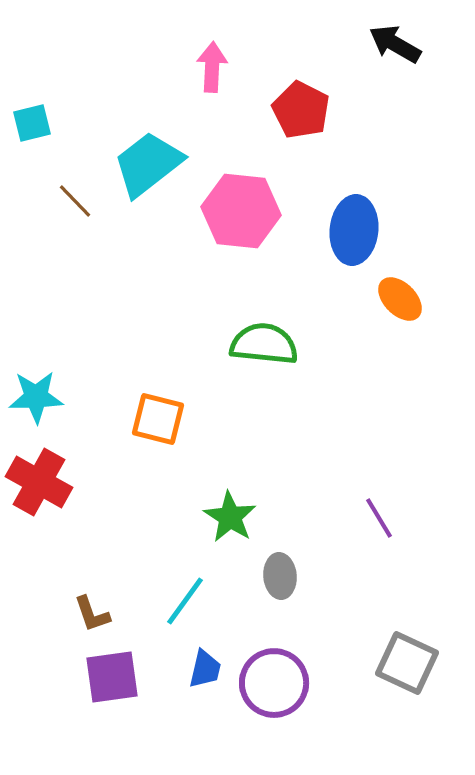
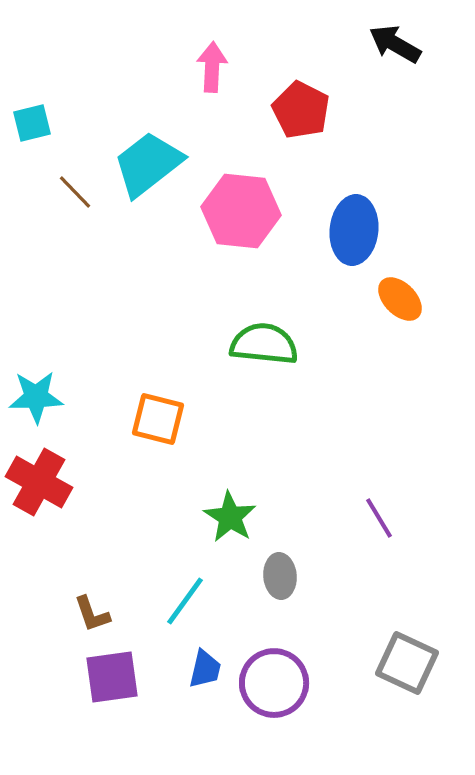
brown line: moved 9 px up
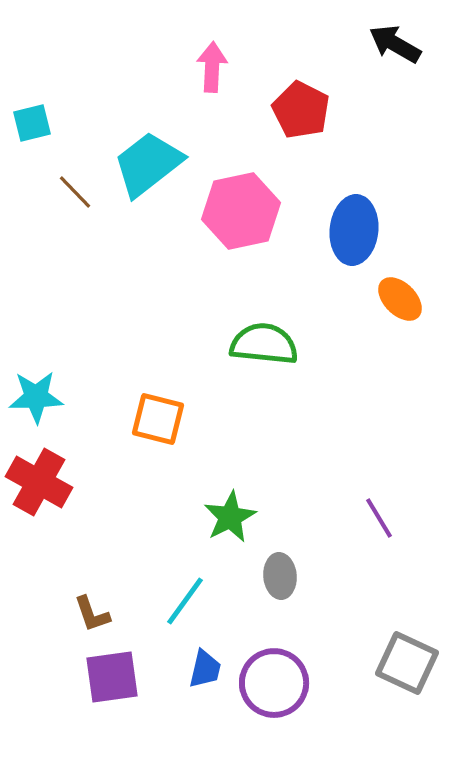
pink hexagon: rotated 18 degrees counterclockwise
green star: rotated 12 degrees clockwise
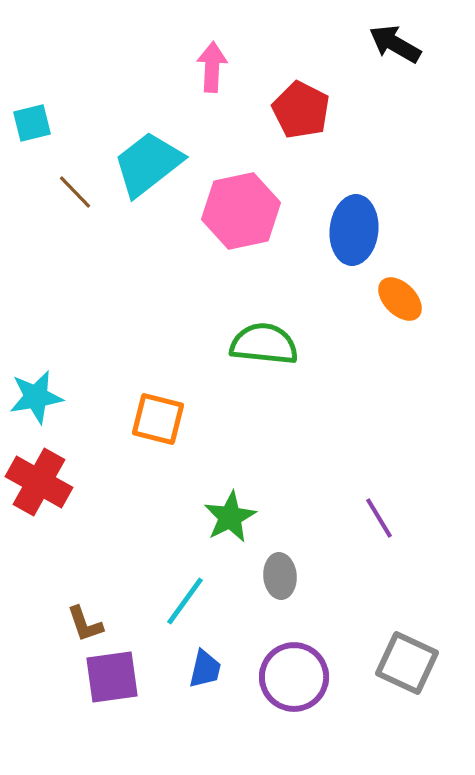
cyan star: rotated 8 degrees counterclockwise
brown L-shape: moved 7 px left, 10 px down
purple circle: moved 20 px right, 6 px up
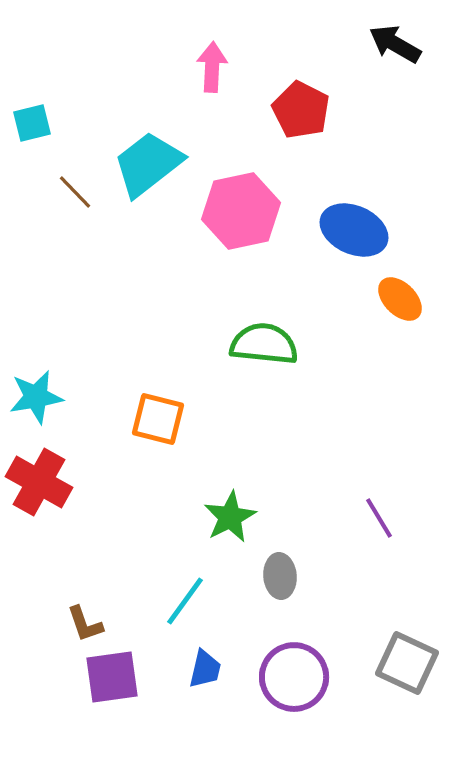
blue ellipse: rotated 72 degrees counterclockwise
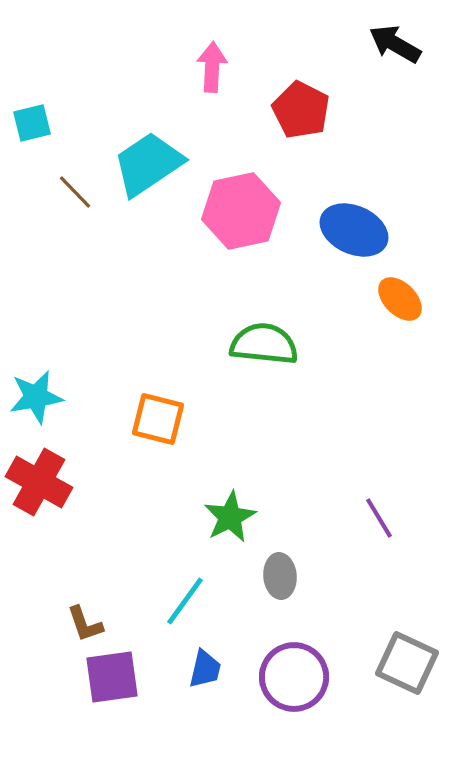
cyan trapezoid: rotated 4 degrees clockwise
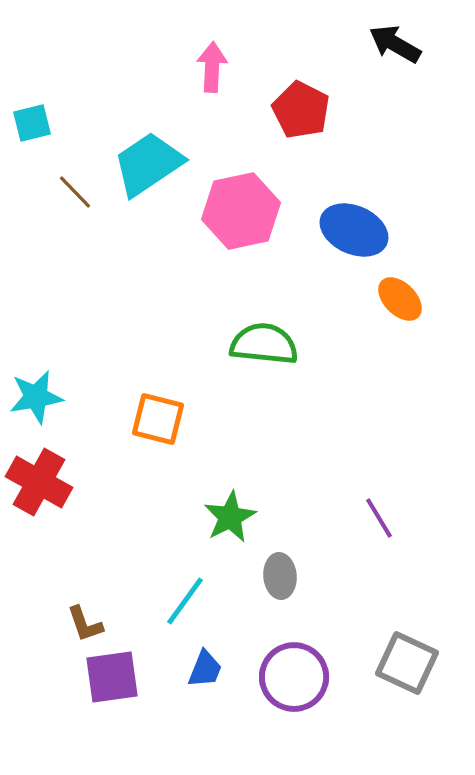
blue trapezoid: rotated 9 degrees clockwise
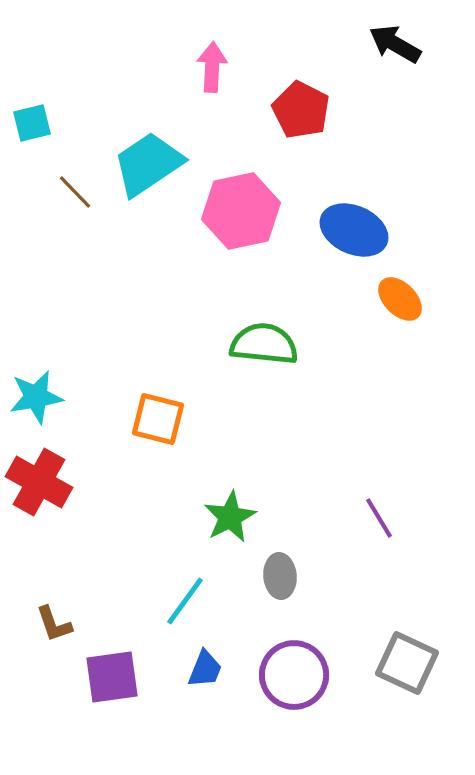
brown L-shape: moved 31 px left
purple circle: moved 2 px up
